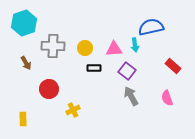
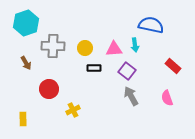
cyan hexagon: moved 2 px right
blue semicircle: moved 2 px up; rotated 25 degrees clockwise
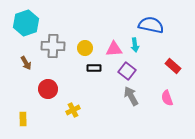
red circle: moved 1 px left
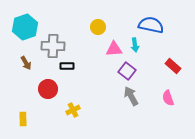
cyan hexagon: moved 1 px left, 4 px down
yellow circle: moved 13 px right, 21 px up
black rectangle: moved 27 px left, 2 px up
pink semicircle: moved 1 px right
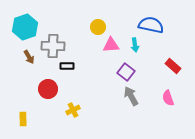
pink triangle: moved 3 px left, 4 px up
brown arrow: moved 3 px right, 6 px up
purple square: moved 1 px left, 1 px down
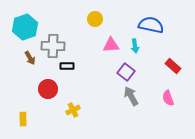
yellow circle: moved 3 px left, 8 px up
cyan arrow: moved 1 px down
brown arrow: moved 1 px right, 1 px down
